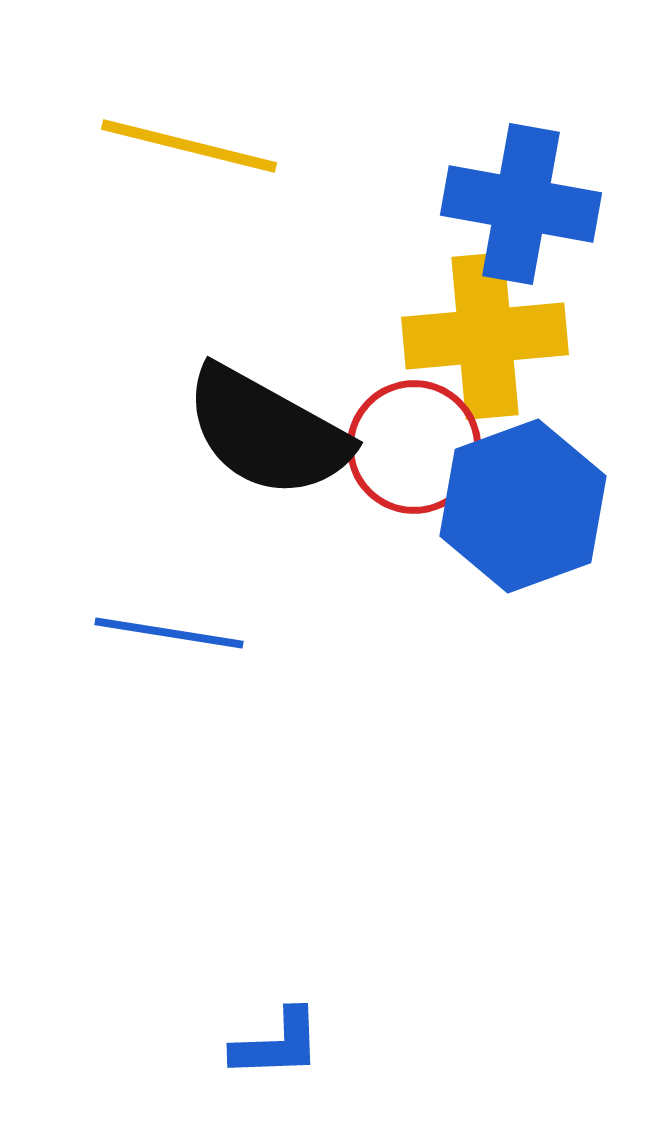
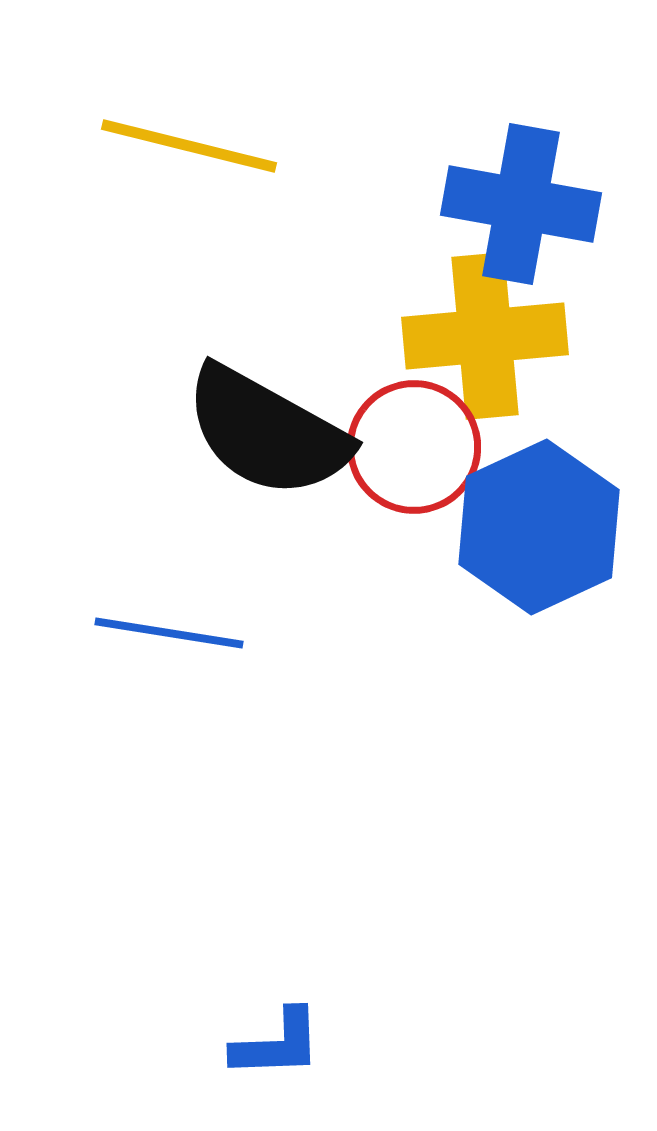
blue hexagon: moved 16 px right, 21 px down; rotated 5 degrees counterclockwise
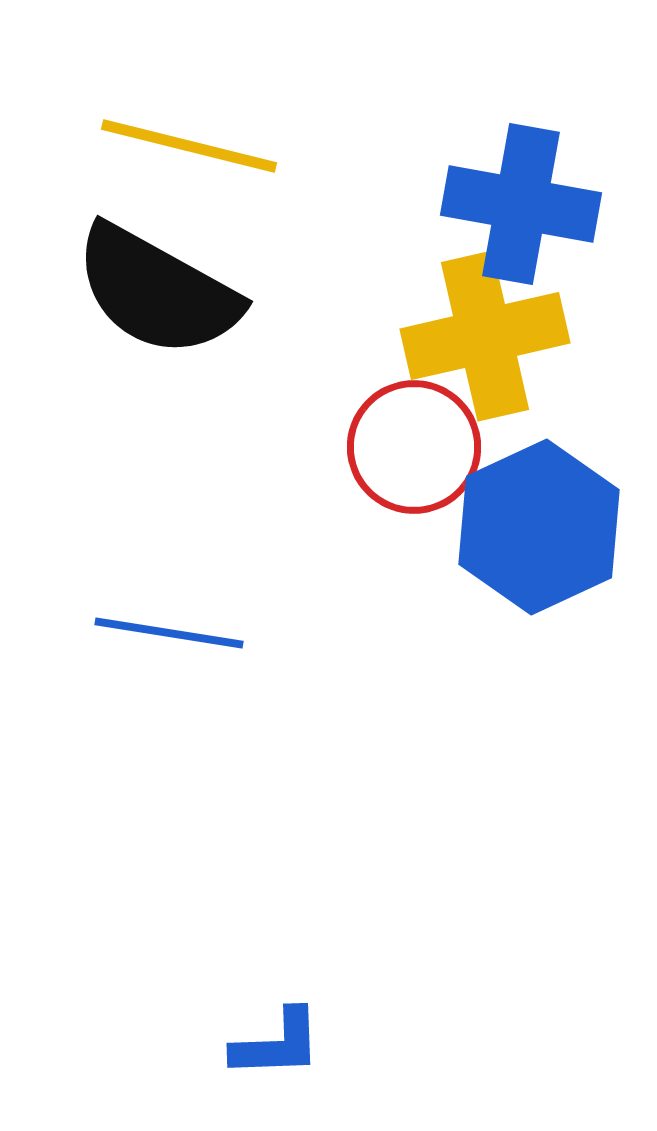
yellow cross: rotated 8 degrees counterclockwise
black semicircle: moved 110 px left, 141 px up
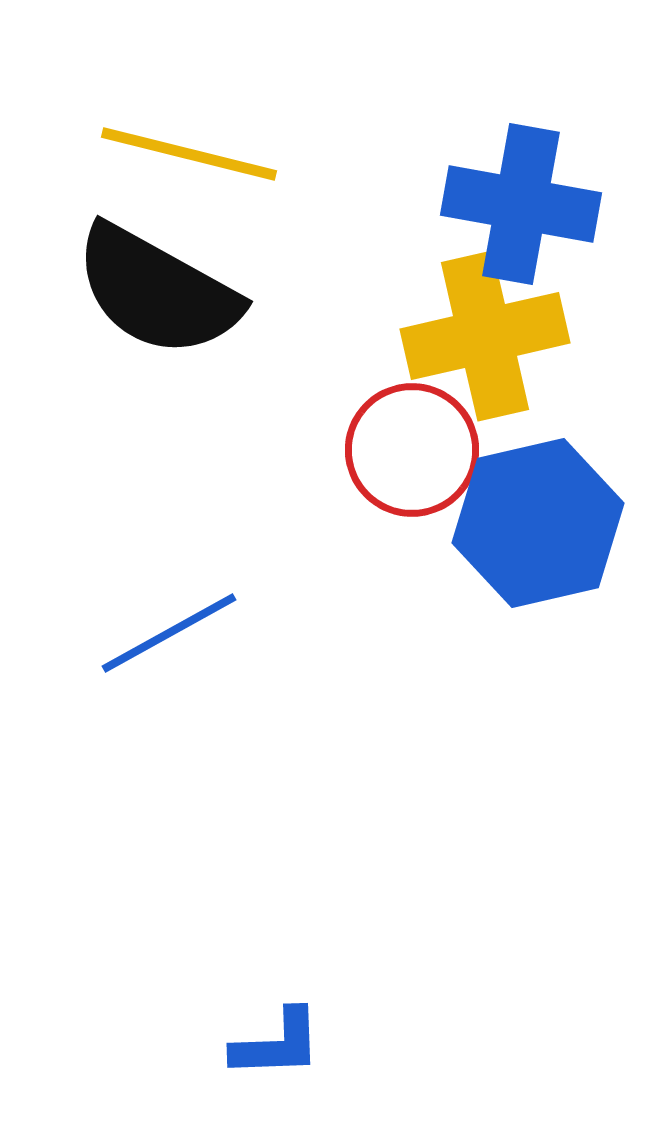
yellow line: moved 8 px down
red circle: moved 2 px left, 3 px down
blue hexagon: moved 1 px left, 4 px up; rotated 12 degrees clockwise
blue line: rotated 38 degrees counterclockwise
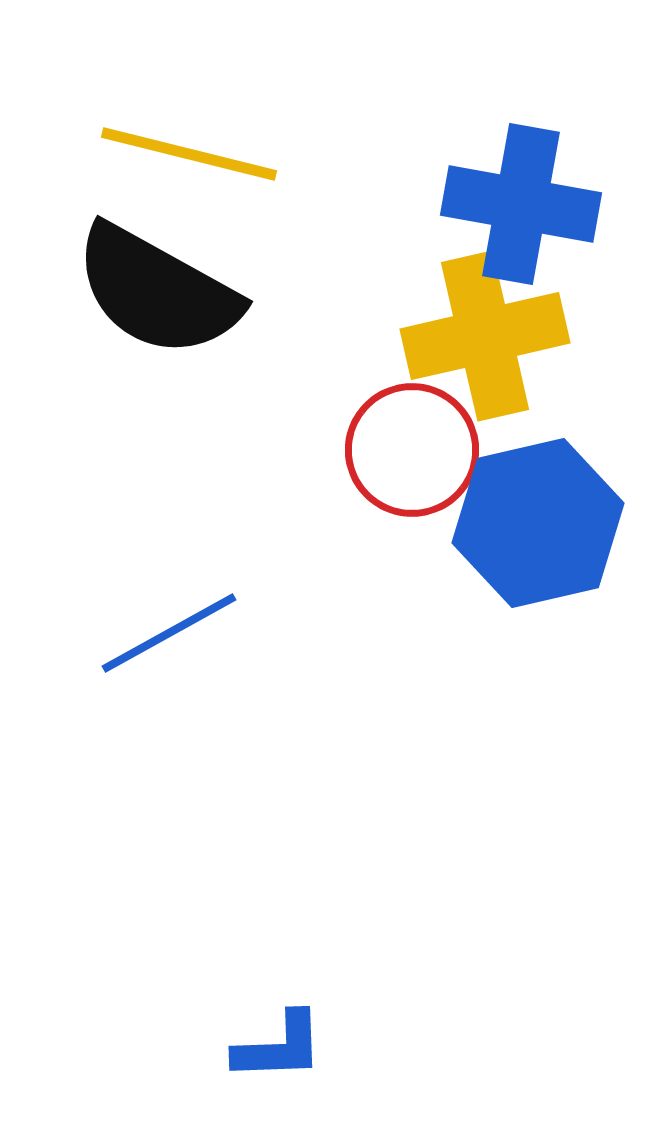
blue L-shape: moved 2 px right, 3 px down
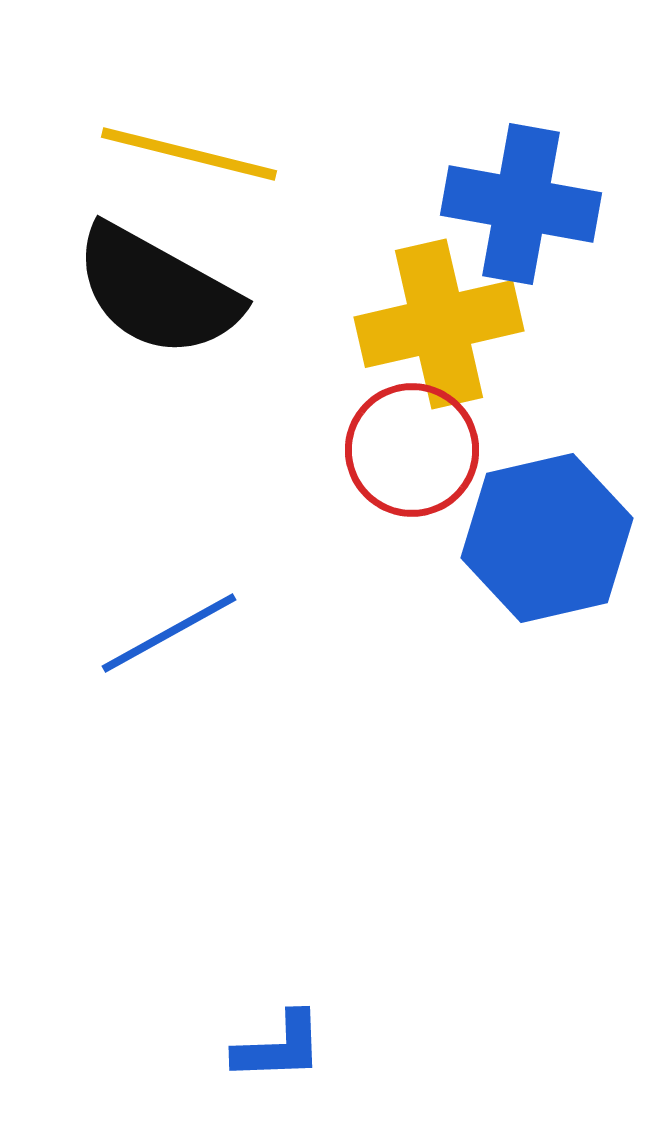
yellow cross: moved 46 px left, 12 px up
blue hexagon: moved 9 px right, 15 px down
